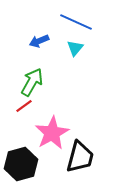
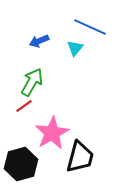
blue line: moved 14 px right, 5 px down
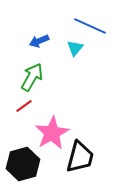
blue line: moved 1 px up
green arrow: moved 5 px up
black hexagon: moved 2 px right
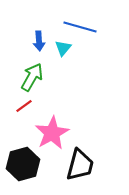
blue line: moved 10 px left, 1 px down; rotated 8 degrees counterclockwise
blue arrow: rotated 72 degrees counterclockwise
cyan triangle: moved 12 px left
black trapezoid: moved 8 px down
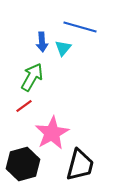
blue arrow: moved 3 px right, 1 px down
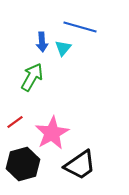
red line: moved 9 px left, 16 px down
black trapezoid: rotated 40 degrees clockwise
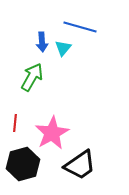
red line: moved 1 px down; rotated 48 degrees counterclockwise
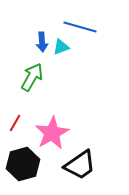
cyan triangle: moved 2 px left, 1 px up; rotated 30 degrees clockwise
red line: rotated 24 degrees clockwise
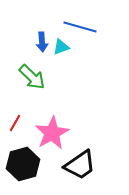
green arrow: rotated 104 degrees clockwise
